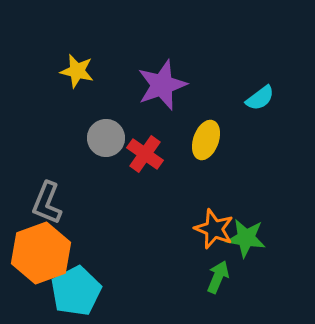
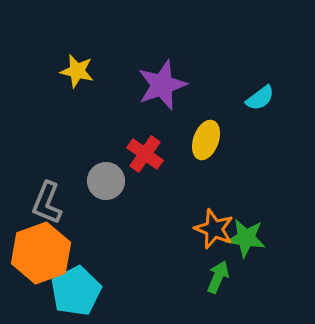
gray circle: moved 43 px down
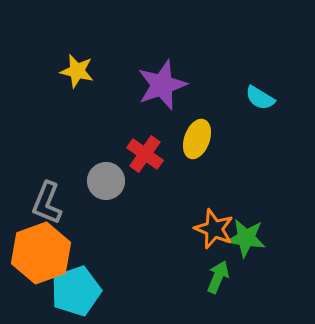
cyan semicircle: rotated 68 degrees clockwise
yellow ellipse: moved 9 px left, 1 px up
cyan pentagon: rotated 9 degrees clockwise
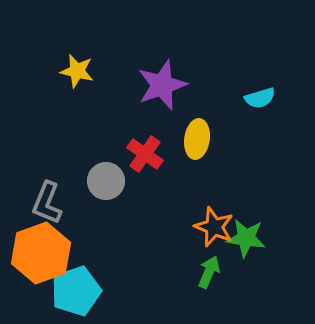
cyan semicircle: rotated 48 degrees counterclockwise
yellow ellipse: rotated 12 degrees counterclockwise
orange star: moved 2 px up
green arrow: moved 9 px left, 5 px up
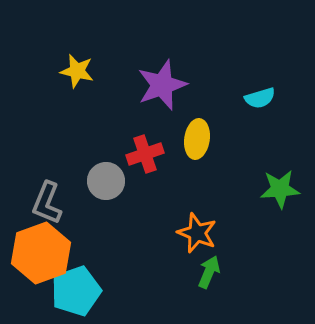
red cross: rotated 36 degrees clockwise
orange star: moved 17 px left, 6 px down
green star: moved 34 px right, 49 px up; rotated 12 degrees counterclockwise
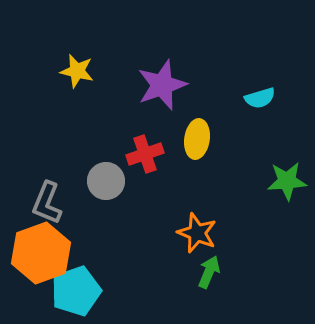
green star: moved 7 px right, 8 px up
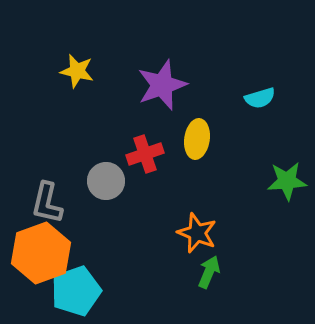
gray L-shape: rotated 9 degrees counterclockwise
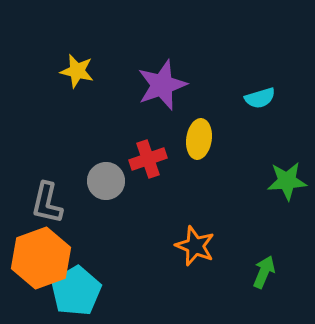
yellow ellipse: moved 2 px right
red cross: moved 3 px right, 5 px down
orange star: moved 2 px left, 13 px down
orange hexagon: moved 5 px down
green arrow: moved 55 px right
cyan pentagon: rotated 12 degrees counterclockwise
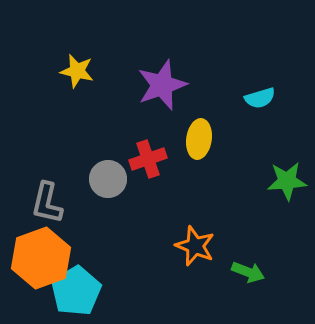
gray circle: moved 2 px right, 2 px up
green arrow: moved 16 px left; rotated 88 degrees clockwise
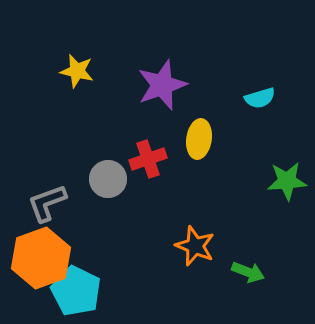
gray L-shape: rotated 57 degrees clockwise
cyan pentagon: rotated 15 degrees counterclockwise
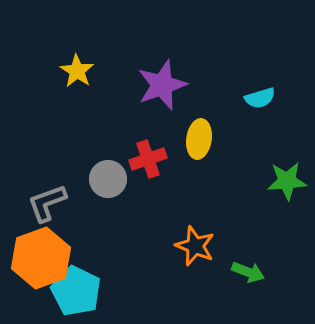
yellow star: rotated 20 degrees clockwise
